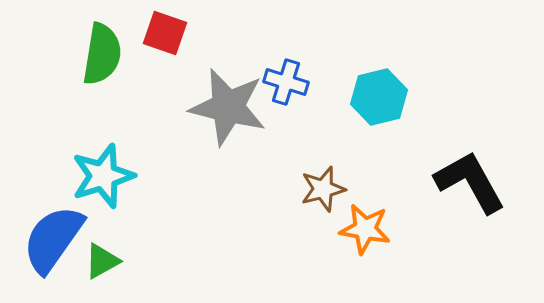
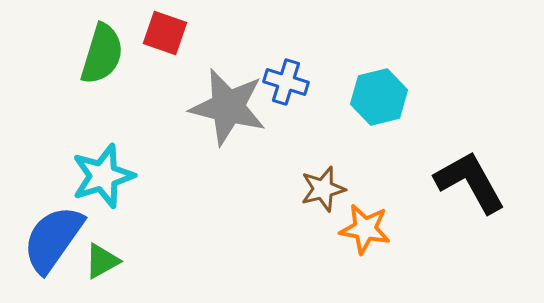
green semicircle: rotated 8 degrees clockwise
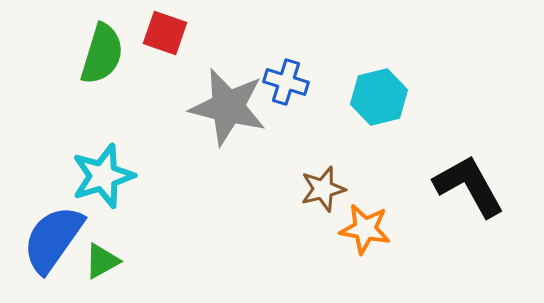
black L-shape: moved 1 px left, 4 px down
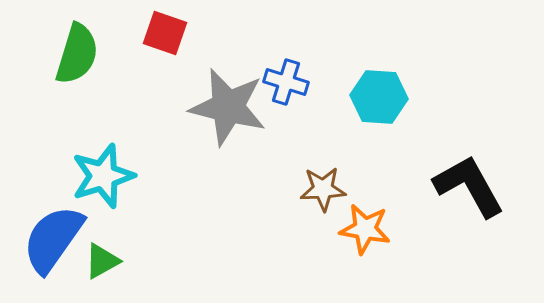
green semicircle: moved 25 px left
cyan hexagon: rotated 18 degrees clockwise
brown star: rotated 12 degrees clockwise
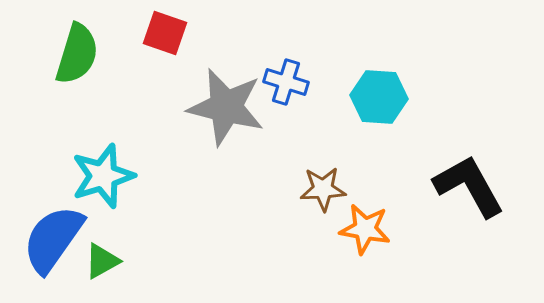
gray star: moved 2 px left
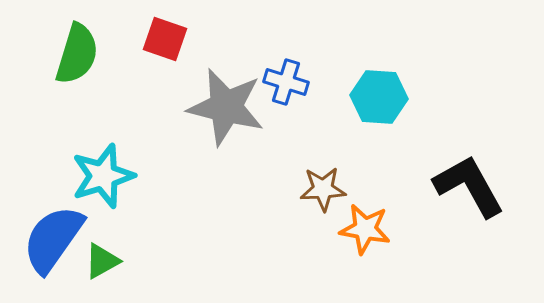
red square: moved 6 px down
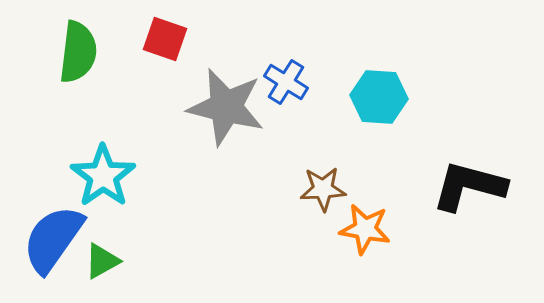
green semicircle: moved 1 px right, 2 px up; rotated 10 degrees counterclockwise
blue cross: rotated 15 degrees clockwise
cyan star: rotated 18 degrees counterclockwise
black L-shape: rotated 46 degrees counterclockwise
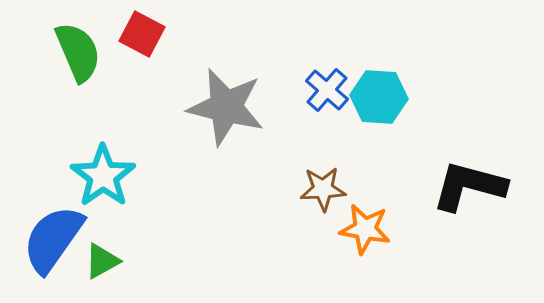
red square: moved 23 px left, 5 px up; rotated 9 degrees clockwise
green semicircle: rotated 30 degrees counterclockwise
blue cross: moved 41 px right, 8 px down; rotated 9 degrees clockwise
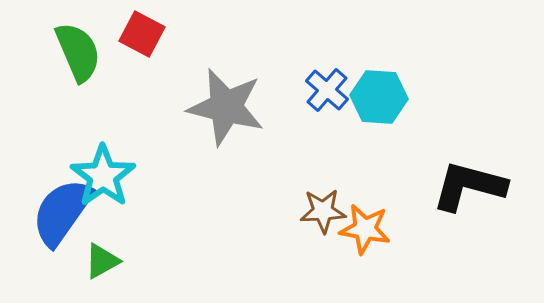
brown star: moved 22 px down
blue semicircle: moved 9 px right, 27 px up
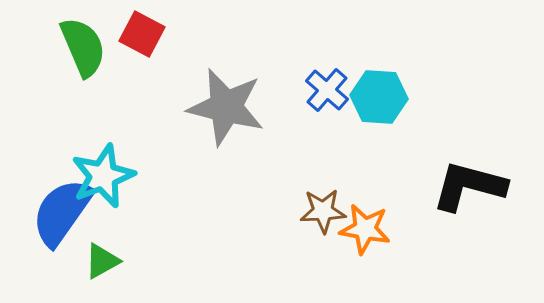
green semicircle: moved 5 px right, 5 px up
cyan star: rotated 14 degrees clockwise
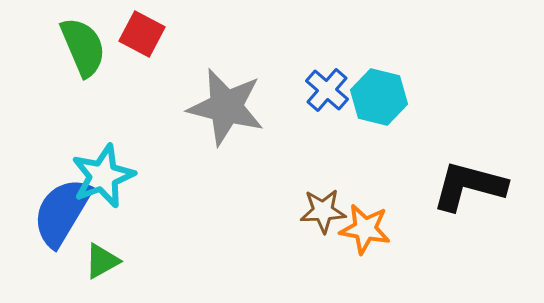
cyan hexagon: rotated 10 degrees clockwise
blue semicircle: rotated 4 degrees counterclockwise
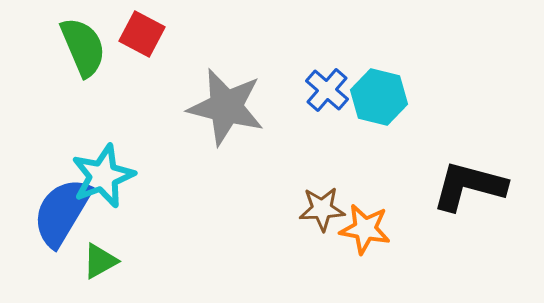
brown star: moved 1 px left, 2 px up
green triangle: moved 2 px left
